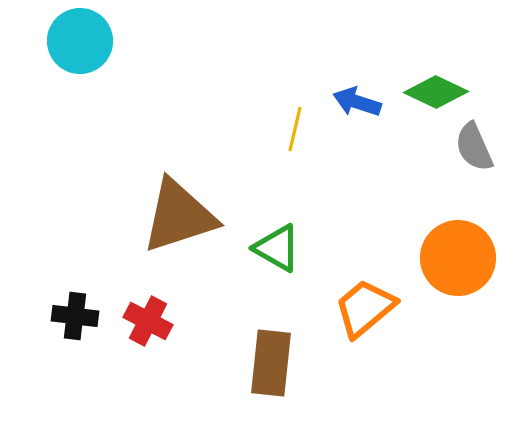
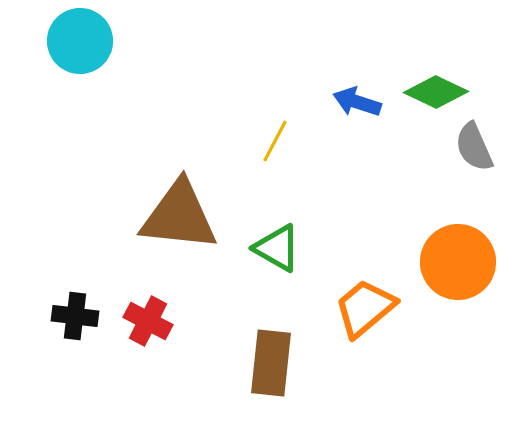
yellow line: moved 20 px left, 12 px down; rotated 15 degrees clockwise
brown triangle: rotated 24 degrees clockwise
orange circle: moved 4 px down
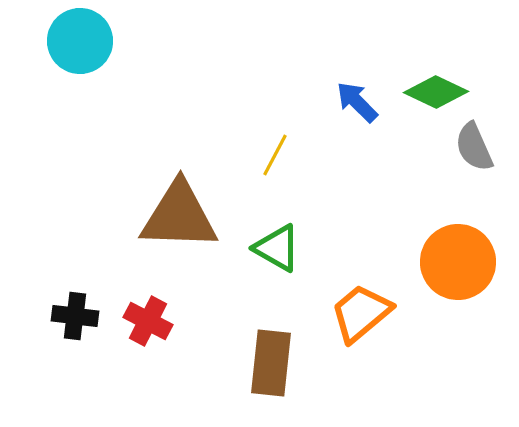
blue arrow: rotated 27 degrees clockwise
yellow line: moved 14 px down
brown triangle: rotated 4 degrees counterclockwise
orange trapezoid: moved 4 px left, 5 px down
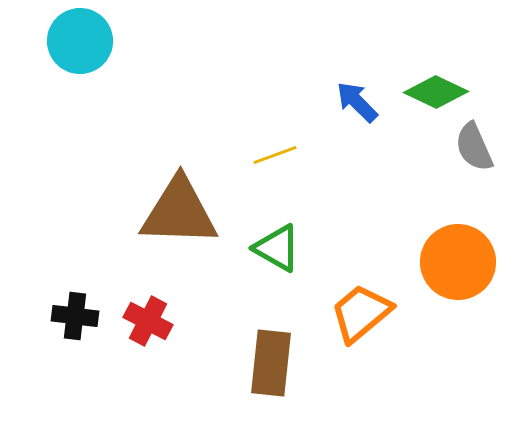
yellow line: rotated 42 degrees clockwise
brown triangle: moved 4 px up
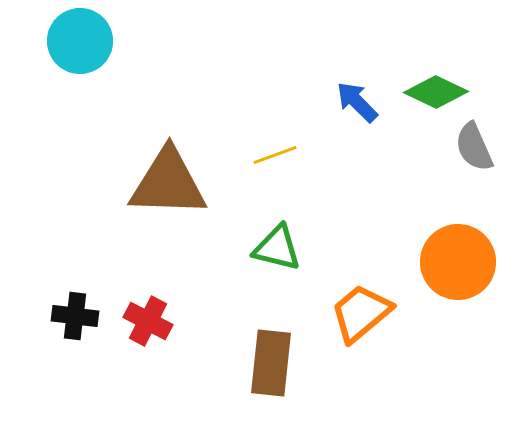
brown triangle: moved 11 px left, 29 px up
green triangle: rotated 16 degrees counterclockwise
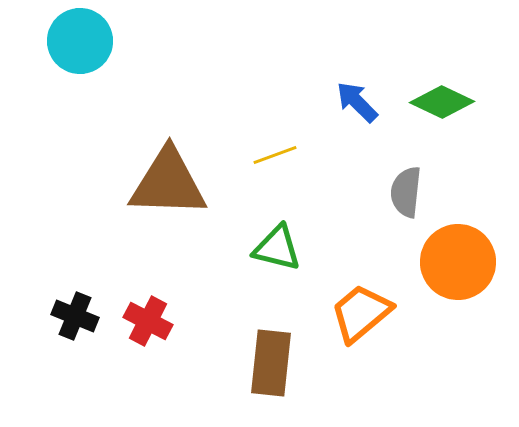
green diamond: moved 6 px right, 10 px down
gray semicircle: moved 68 px left, 45 px down; rotated 30 degrees clockwise
black cross: rotated 15 degrees clockwise
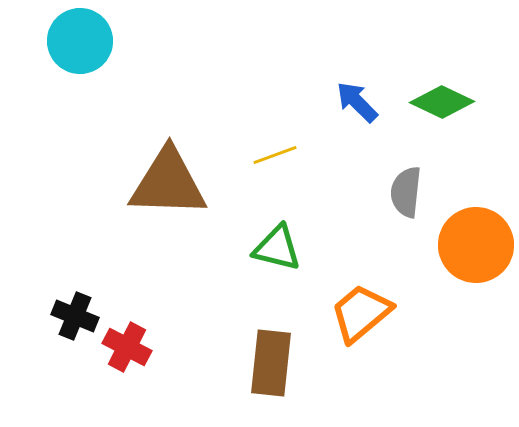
orange circle: moved 18 px right, 17 px up
red cross: moved 21 px left, 26 px down
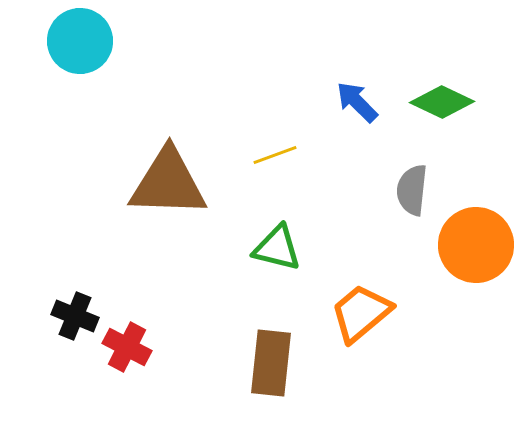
gray semicircle: moved 6 px right, 2 px up
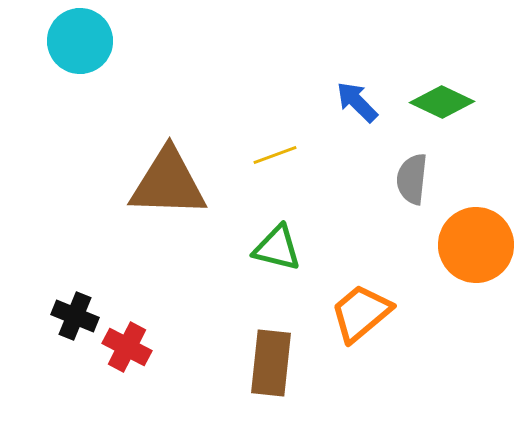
gray semicircle: moved 11 px up
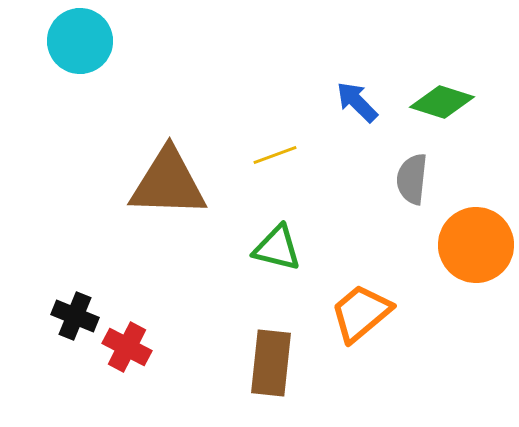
green diamond: rotated 8 degrees counterclockwise
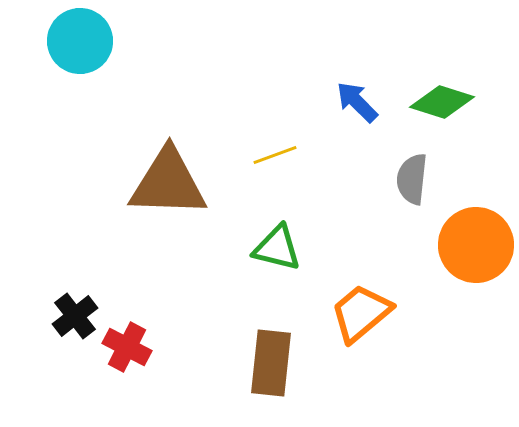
black cross: rotated 30 degrees clockwise
